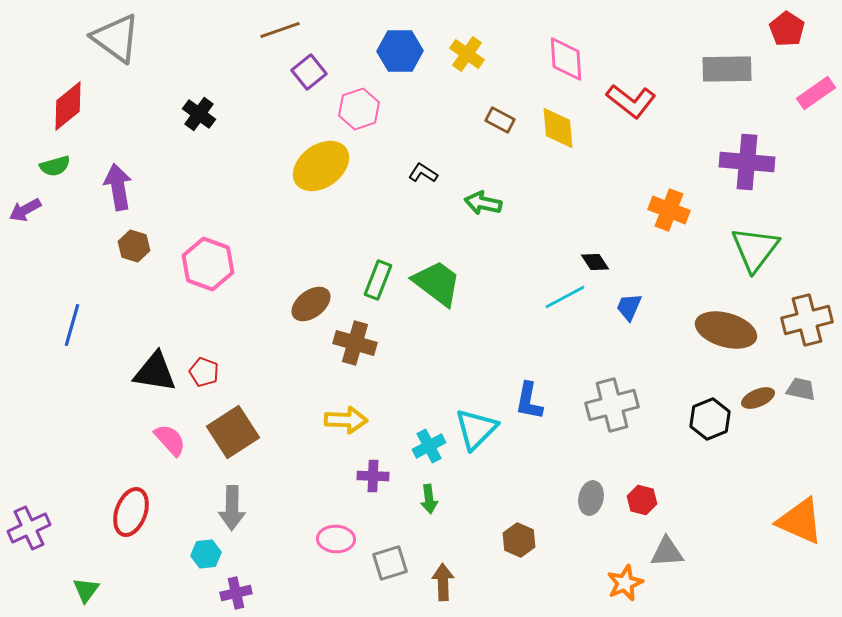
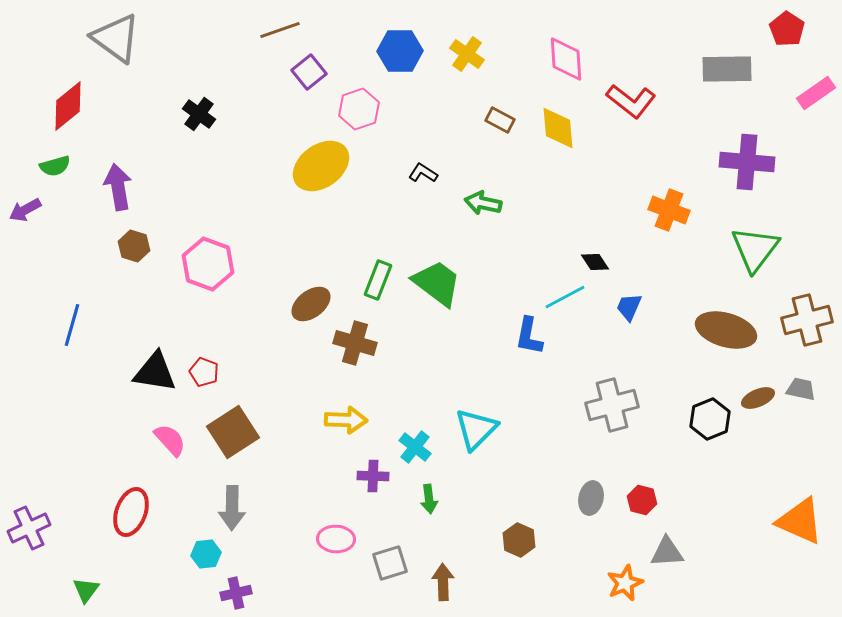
blue L-shape at (529, 401): moved 65 px up
cyan cross at (429, 446): moved 14 px left, 1 px down; rotated 24 degrees counterclockwise
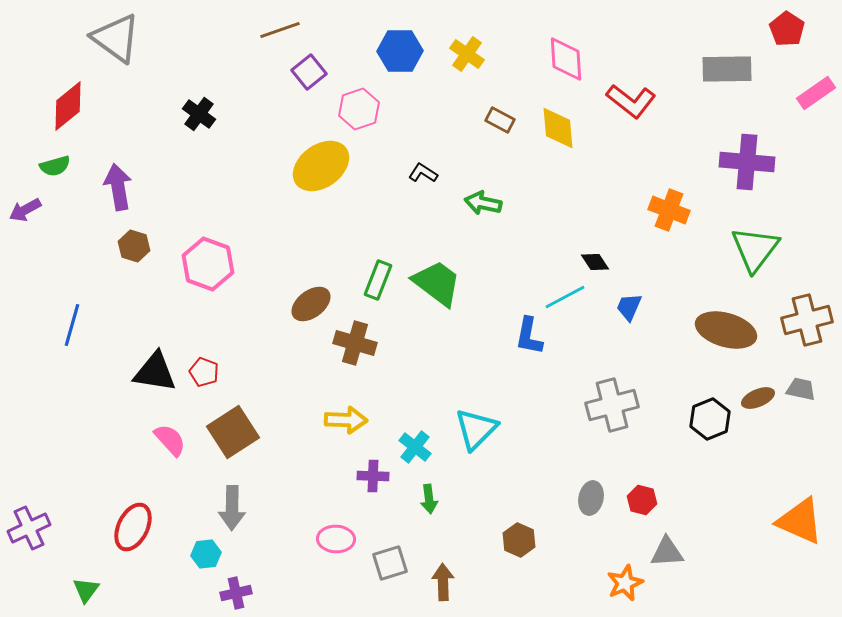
red ellipse at (131, 512): moved 2 px right, 15 px down; rotated 6 degrees clockwise
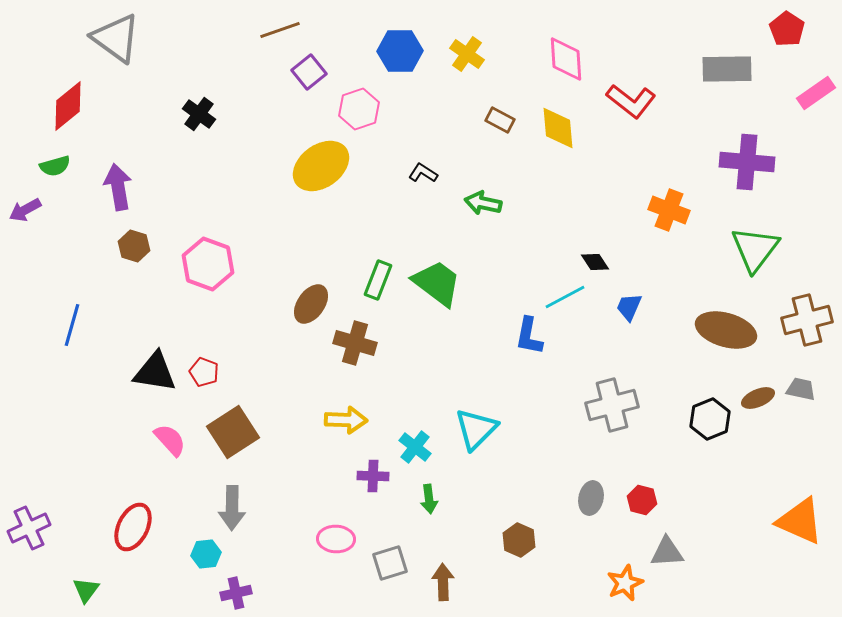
brown ellipse at (311, 304): rotated 18 degrees counterclockwise
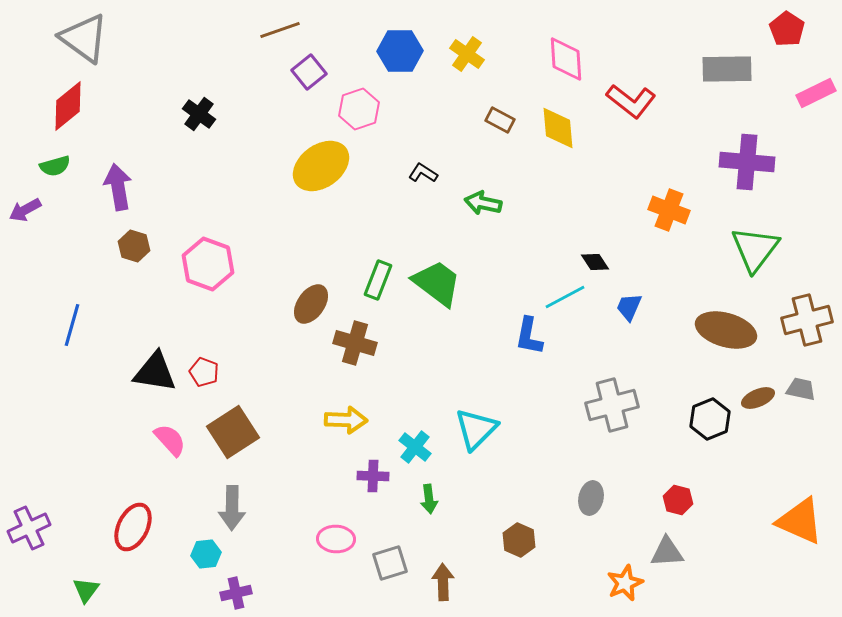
gray triangle at (116, 38): moved 32 px left
pink rectangle at (816, 93): rotated 9 degrees clockwise
red hexagon at (642, 500): moved 36 px right
